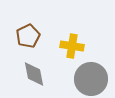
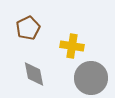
brown pentagon: moved 8 px up
gray circle: moved 1 px up
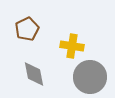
brown pentagon: moved 1 px left, 1 px down
gray circle: moved 1 px left, 1 px up
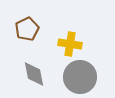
yellow cross: moved 2 px left, 2 px up
gray circle: moved 10 px left
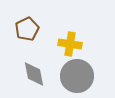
gray circle: moved 3 px left, 1 px up
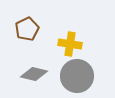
gray diamond: rotated 64 degrees counterclockwise
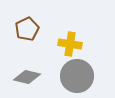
gray diamond: moved 7 px left, 3 px down
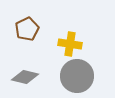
gray diamond: moved 2 px left
